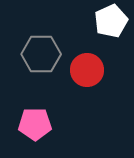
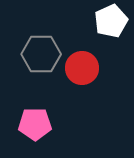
red circle: moved 5 px left, 2 px up
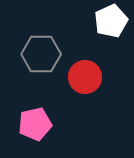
red circle: moved 3 px right, 9 px down
pink pentagon: rotated 12 degrees counterclockwise
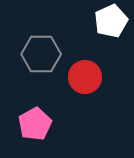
pink pentagon: rotated 16 degrees counterclockwise
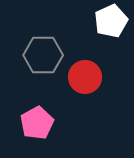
gray hexagon: moved 2 px right, 1 px down
pink pentagon: moved 2 px right, 1 px up
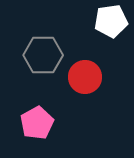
white pentagon: rotated 16 degrees clockwise
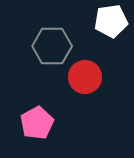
gray hexagon: moved 9 px right, 9 px up
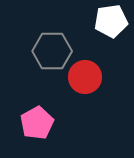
gray hexagon: moved 5 px down
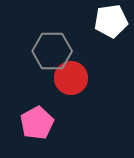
red circle: moved 14 px left, 1 px down
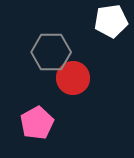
gray hexagon: moved 1 px left, 1 px down
red circle: moved 2 px right
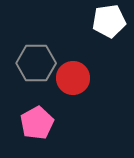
white pentagon: moved 2 px left
gray hexagon: moved 15 px left, 11 px down
